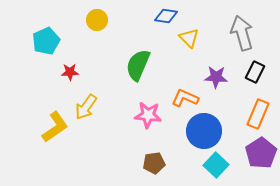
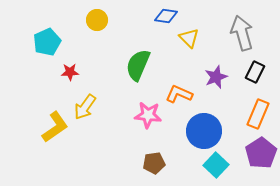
cyan pentagon: moved 1 px right, 1 px down
purple star: rotated 25 degrees counterclockwise
orange L-shape: moved 6 px left, 4 px up
yellow arrow: moved 1 px left
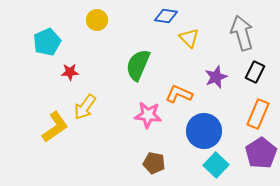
brown pentagon: rotated 20 degrees clockwise
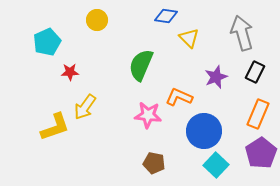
green semicircle: moved 3 px right
orange L-shape: moved 3 px down
yellow L-shape: rotated 16 degrees clockwise
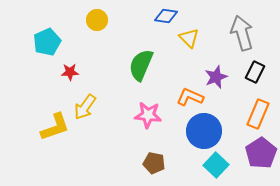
orange L-shape: moved 11 px right
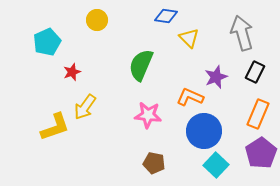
red star: moved 2 px right; rotated 18 degrees counterclockwise
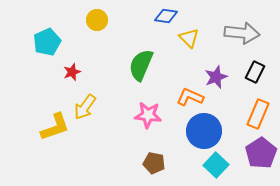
gray arrow: rotated 112 degrees clockwise
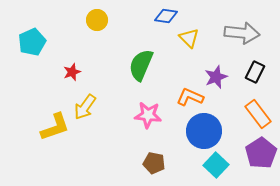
cyan pentagon: moved 15 px left
orange rectangle: rotated 60 degrees counterclockwise
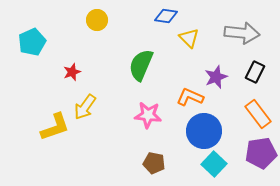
purple pentagon: rotated 24 degrees clockwise
cyan square: moved 2 px left, 1 px up
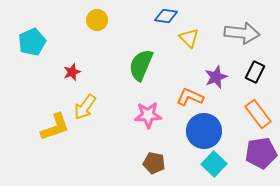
pink star: rotated 8 degrees counterclockwise
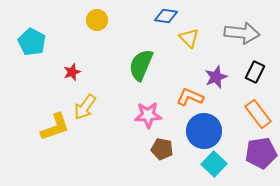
cyan pentagon: rotated 20 degrees counterclockwise
brown pentagon: moved 8 px right, 14 px up
